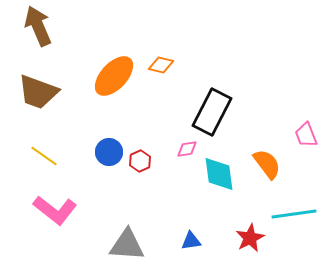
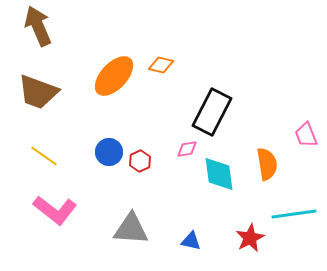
orange semicircle: rotated 28 degrees clockwise
blue triangle: rotated 20 degrees clockwise
gray triangle: moved 4 px right, 16 px up
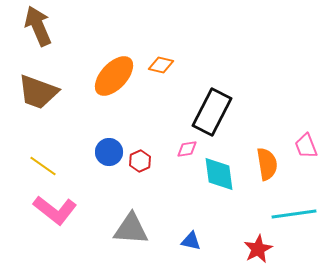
pink trapezoid: moved 11 px down
yellow line: moved 1 px left, 10 px down
red star: moved 8 px right, 11 px down
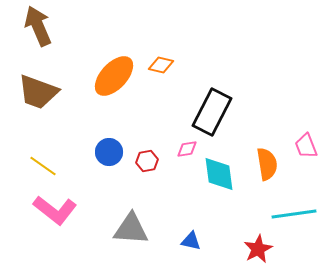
red hexagon: moved 7 px right; rotated 15 degrees clockwise
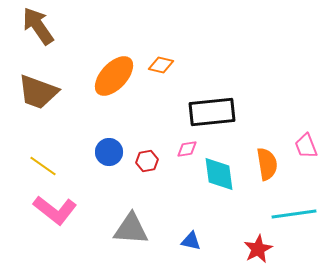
brown arrow: rotated 12 degrees counterclockwise
black rectangle: rotated 57 degrees clockwise
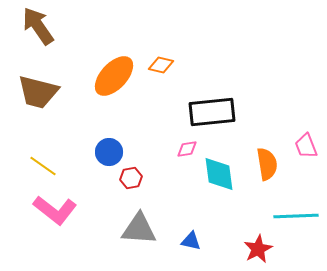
brown trapezoid: rotated 6 degrees counterclockwise
red hexagon: moved 16 px left, 17 px down
cyan line: moved 2 px right, 2 px down; rotated 6 degrees clockwise
gray triangle: moved 8 px right
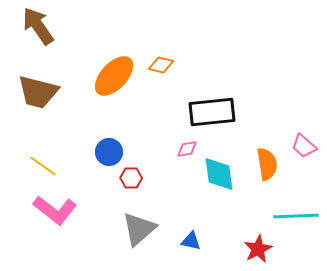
pink trapezoid: moved 2 px left; rotated 28 degrees counterclockwise
red hexagon: rotated 10 degrees clockwise
gray triangle: rotated 45 degrees counterclockwise
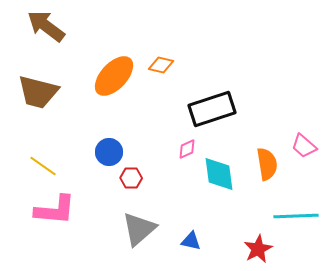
brown arrow: moved 8 px right; rotated 18 degrees counterclockwise
black rectangle: moved 3 px up; rotated 12 degrees counterclockwise
pink diamond: rotated 15 degrees counterclockwise
pink L-shape: rotated 33 degrees counterclockwise
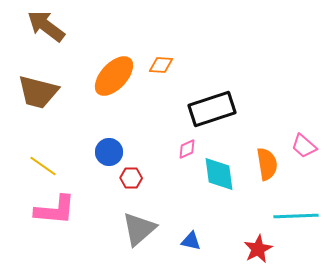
orange diamond: rotated 10 degrees counterclockwise
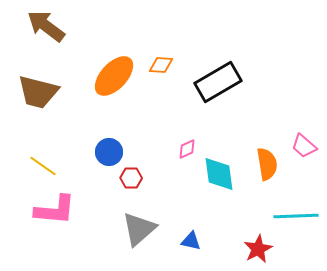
black rectangle: moved 6 px right, 27 px up; rotated 12 degrees counterclockwise
